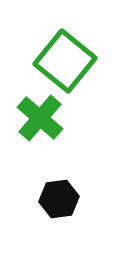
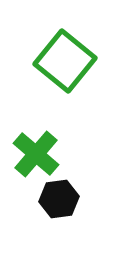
green cross: moved 4 px left, 36 px down
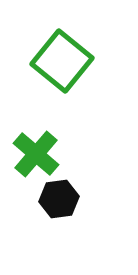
green square: moved 3 px left
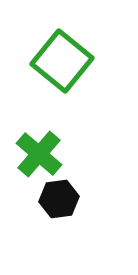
green cross: moved 3 px right
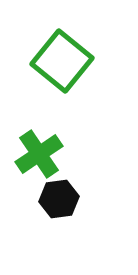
green cross: rotated 15 degrees clockwise
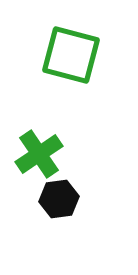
green square: moved 9 px right, 6 px up; rotated 24 degrees counterclockwise
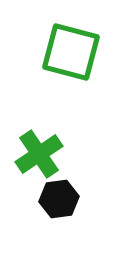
green square: moved 3 px up
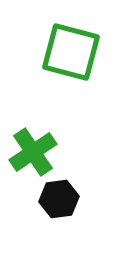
green cross: moved 6 px left, 2 px up
